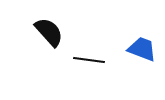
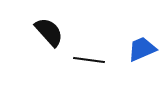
blue trapezoid: rotated 44 degrees counterclockwise
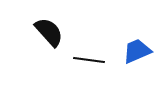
blue trapezoid: moved 5 px left, 2 px down
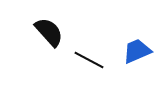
black line: rotated 20 degrees clockwise
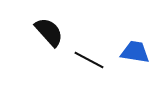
blue trapezoid: moved 2 px left, 1 px down; rotated 32 degrees clockwise
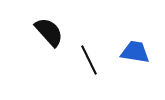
black line: rotated 36 degrees clockwise
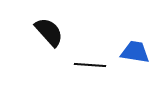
black line: moved 1 px right, 5 px down; rotated 60 degrees counterclockwise
